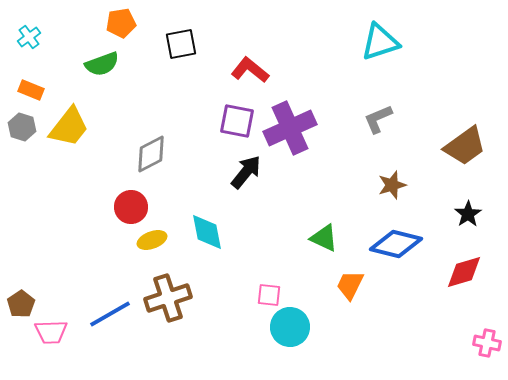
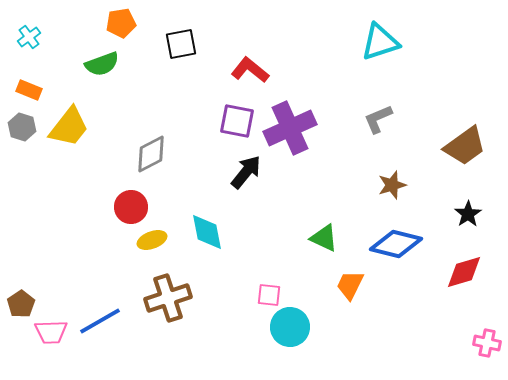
orange rectangle: moved 2 px left
blue line: moved 10 px left, 7 px down
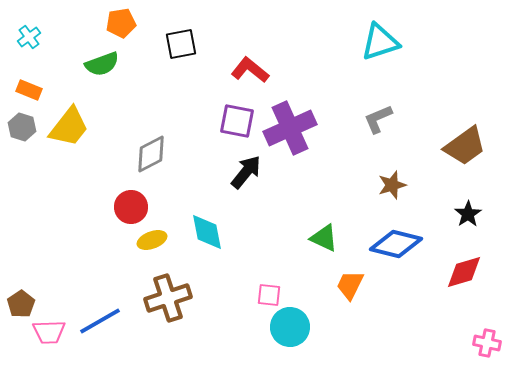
pink trapezoid: moved 2 px left
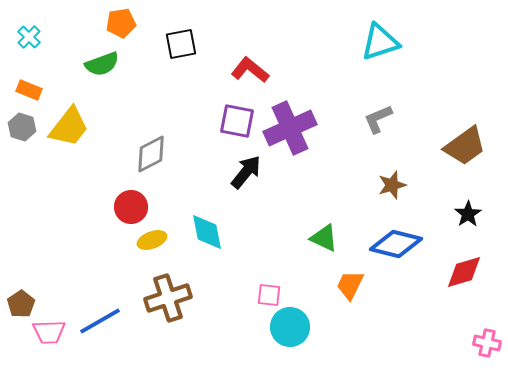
cyan cross: rotated 10 degrees counterclockwise
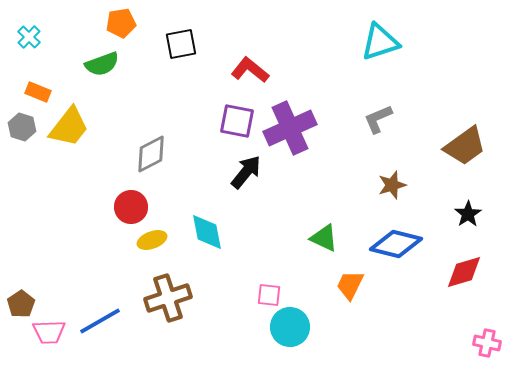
orange rectangle: moved 9 px right, 2 px down
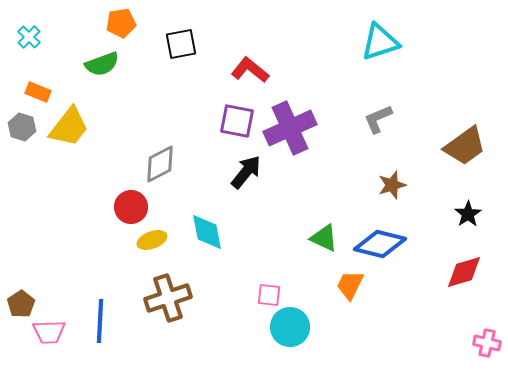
gray diamond: moved 9 px right, 10 px down
blue diamond: moved 16 px left
blue line: rotated 57 degrees counterclockwise
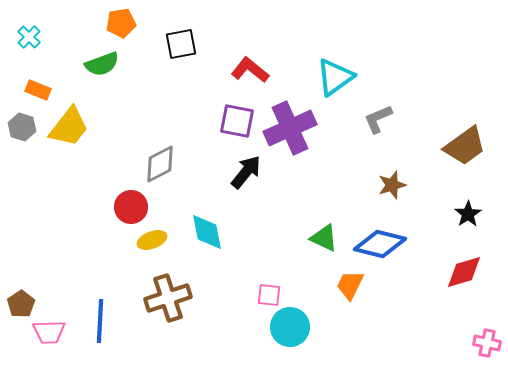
cyan triangle: moved 45 px left, 35 px down; rotated 18 degrees counterclockwise
orange rectangle: moved 2 px up
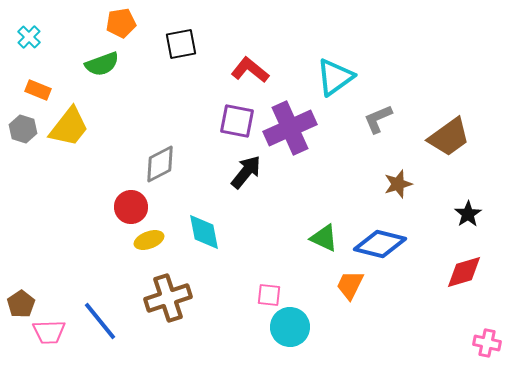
gray hexagon: moved 1 px right, 2 px down
brown trapezoid: moved 16 px left, 9 px up
brown star: moved 6 px right, 1 px up
cyan diamond: moved 3 px left
yellow ellipse: moved 3 px left
blue line: rotated 42 degrees counterclockwise
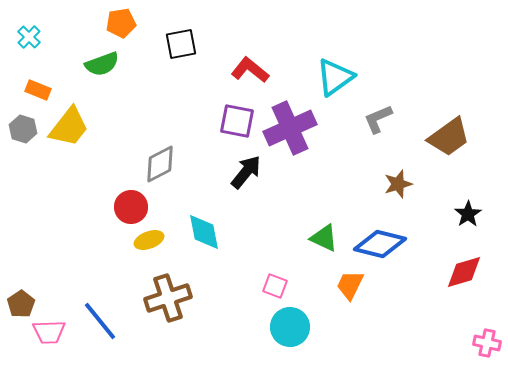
pink square: moved 6 px right, 9 px up; rotated 15 degrees clockwise
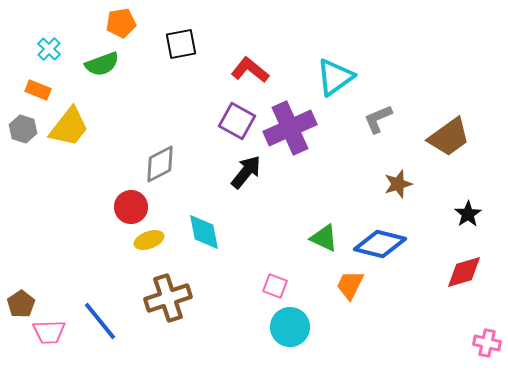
cyan cross: moved 20 px right, 12 px down
purple square: rotated 18 degrees clockwise
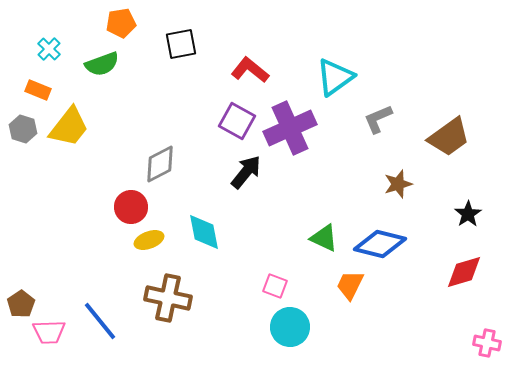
brown cross: rotated 30 degrees clockwise
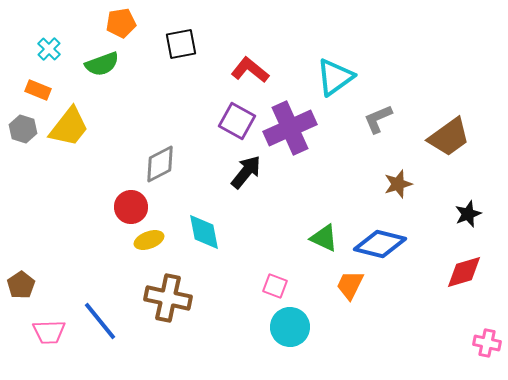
black star: rotated 12 degrees clockwise
brown pentagon: moved 19 px up
